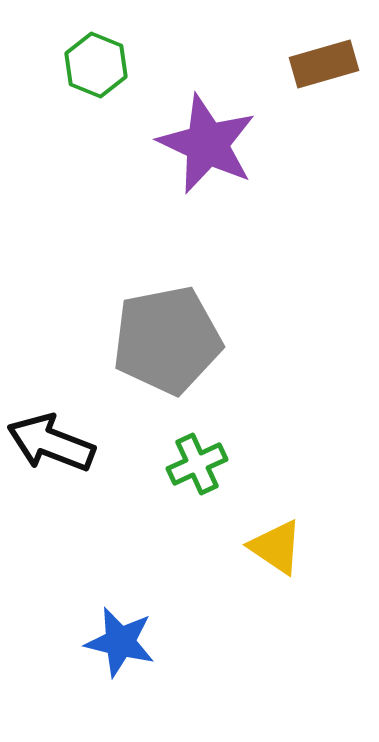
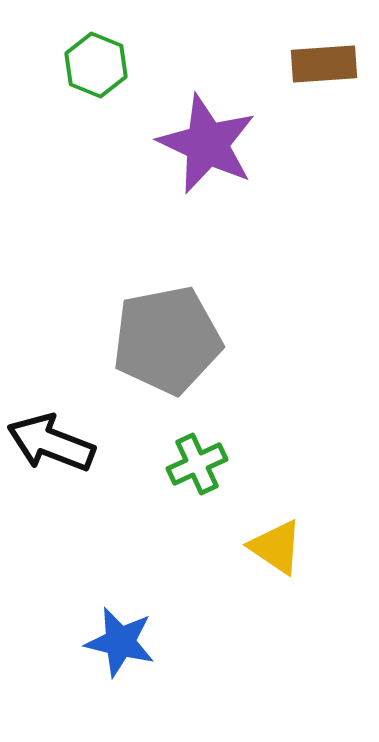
brown rectangle: rotated 12 degrees clockwise
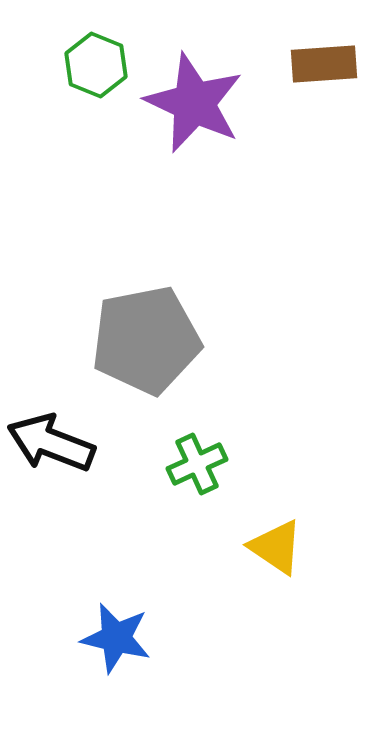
purple star: moved 13 px left, 41 px up
gray pentagon: moved 21 px left
blue star: moved 4 px left, 4 px up
